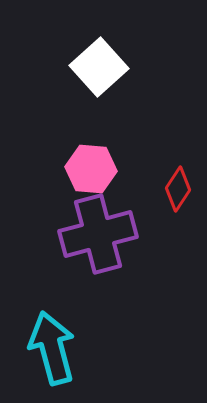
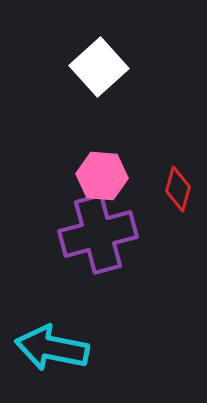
pink hexagon: moved 11 px right, 7 px down
red diamond: rotated 18 degrees counterclockwise
cyan arrow: rotated 64 degrees counterclockwise
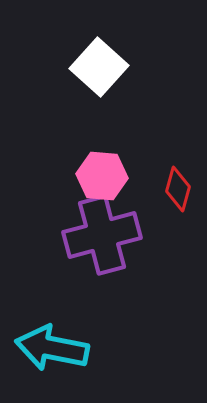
white square: rotated 6 degrees counterclockwise
purple cross: moved 4 px right, 1 px down
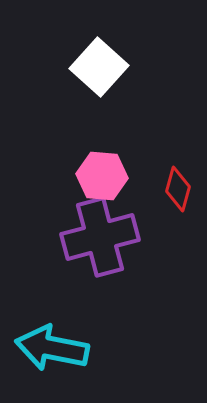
purple cross: moved 2 px left, 2 px down
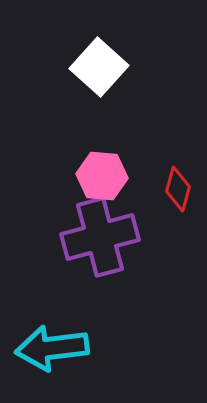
cyan arrow: rotated 18 degrees counterclockwise
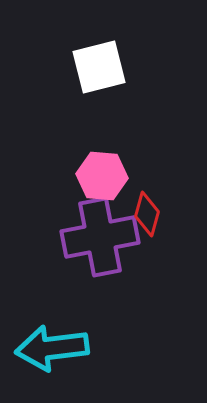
white square: rotated 34 degrees clockwise
red diamond: moved 31 px left, 25 px down
purple cross: rotated 4 degrees clockwise
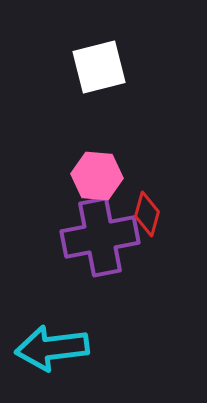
pink hexagon: moved 5 px left
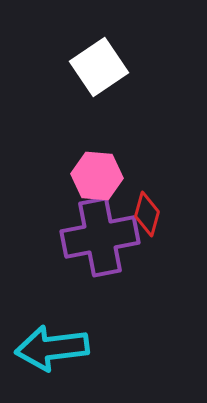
white square: rotated 20 degrees counterclockwise
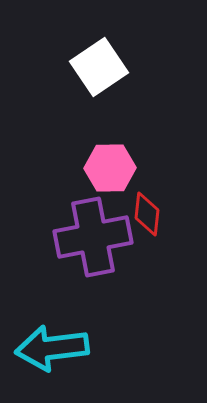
pink hexagon: moved 13 px right, 8 px up; rotated 6 degrees counterclockwise
red diamond: rotated 9 degrees counterclockwise
purple cross: moved 7 px left
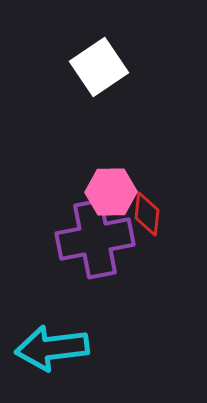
pink hexagon: moved 1 px right, 24 px down
purple cross: moved 2 px right, 2 px down
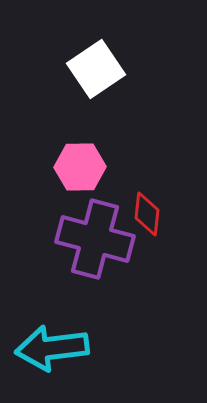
white square: moved 3 px left, 2 px down
pink hexagon: moved 31 px left, 25 px up
purple cross: rotated 26 degrees clockwise
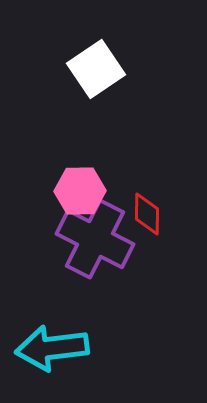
pink hexagon: moved 24 px down
red diamond: rotated 6 degrees counterclockwise
purple cross: rotated 12 degrees clockwise
